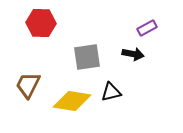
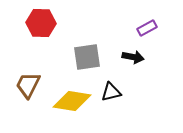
black arrow: moved 3 px down
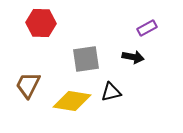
gray square: moved 1 px left, 2 px down
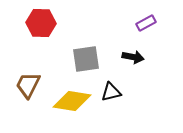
purple rectangle: moved 1 px left, 5 px up
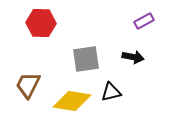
purple rectangle: moved 2 px left, 2 px up
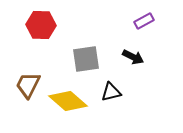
red hexagon: moved 2 px down
black arrow: rotated 15 degrees clockwise
yellow diamond: moved 4 px left; rotated 33 degrees clockwise
